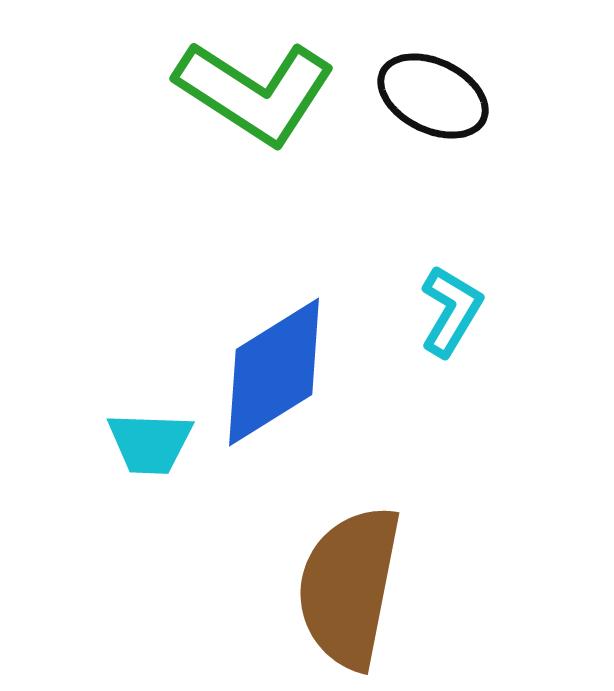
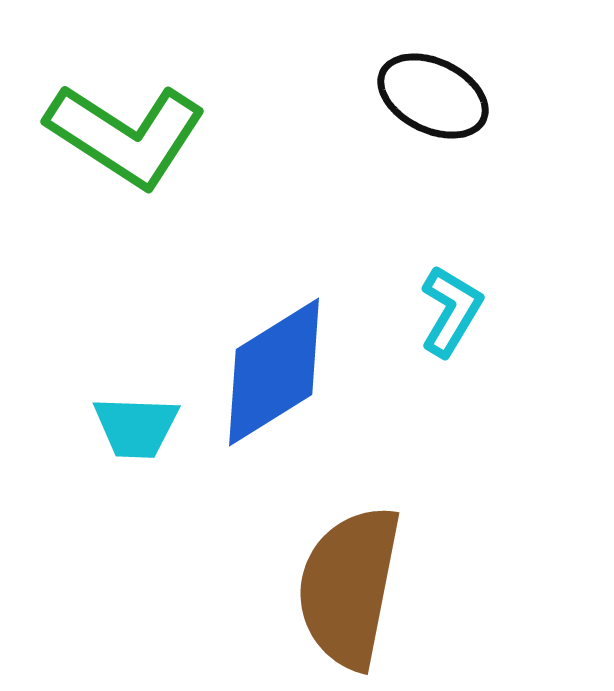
green L-shape: moved 129 px left, 43 px down
cyan trapezoid: moved 14 px left, 16 px up
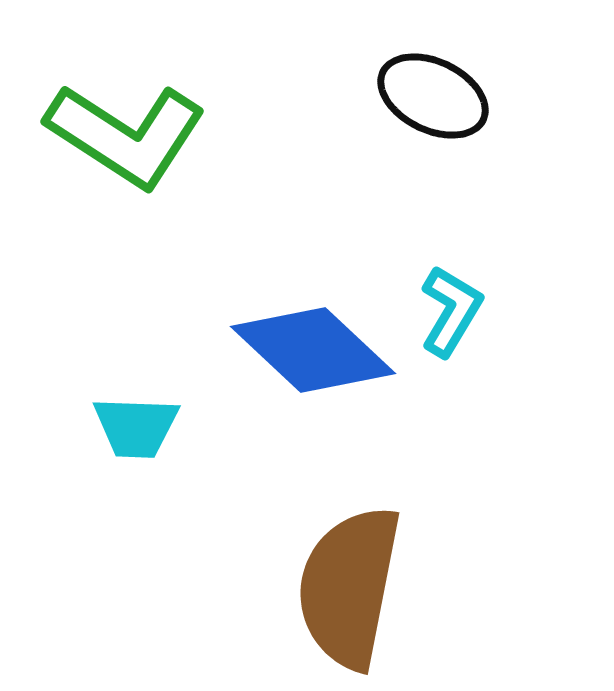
blue diamond: moved 39 px right, 22 px up; rotated 75 degrees clockwise
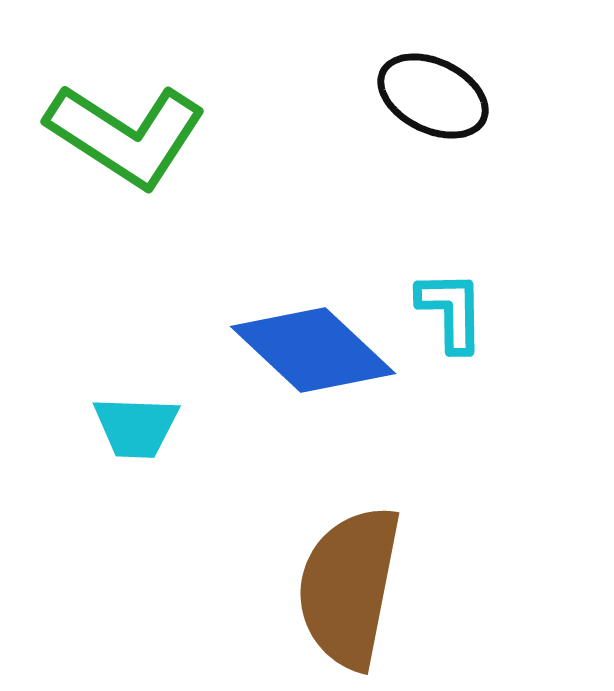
cyan L-shape: rotated 32 degrees counterclockwise
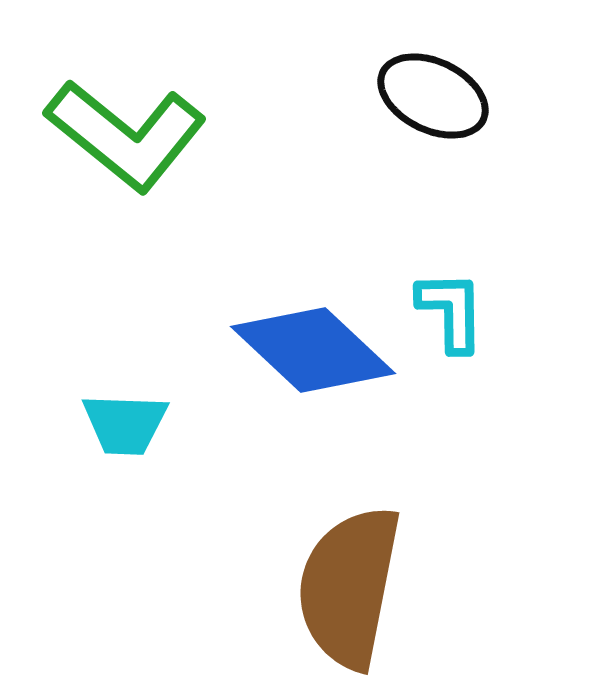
green L-shape: rotated 6 degrees clockwise
cyan trapezoid: moved 11 px left, 3 px up
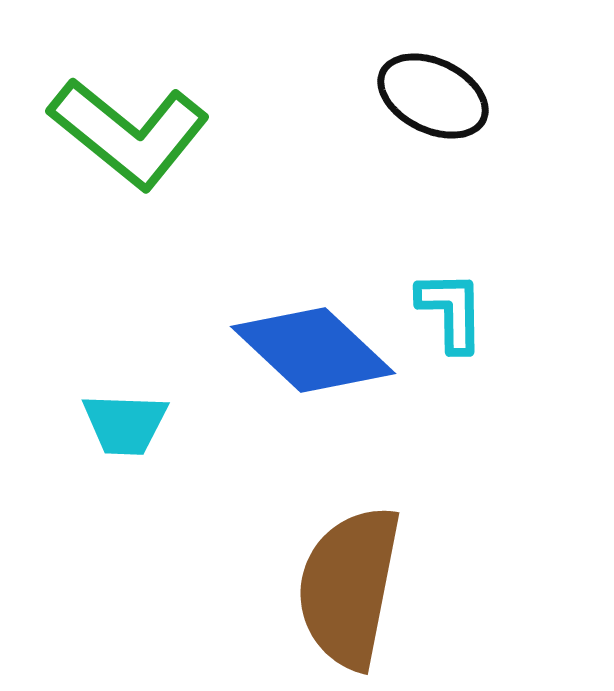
green L-shape: moved 3 px right, 2 px up
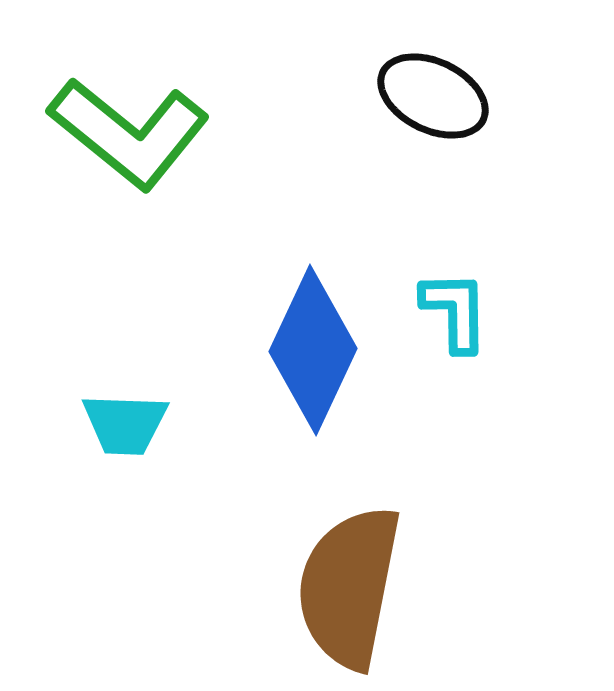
cyan L-shape: moved 4 px right
blue diamond: rotated 72 degrees clockwise
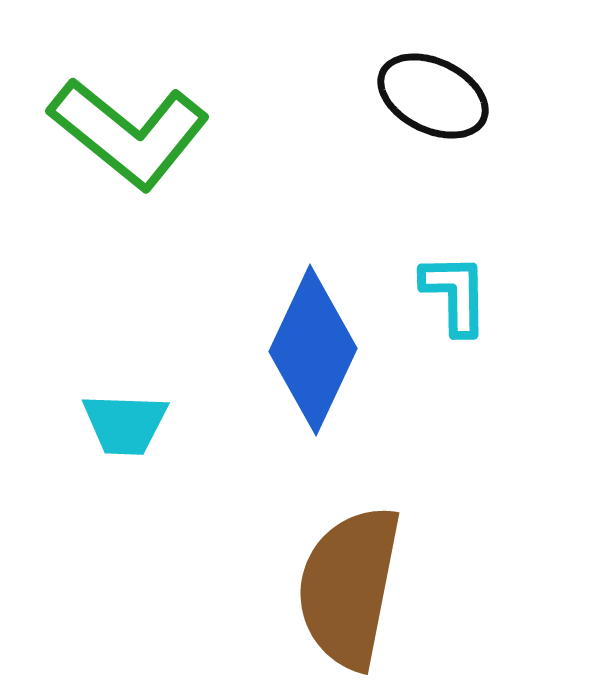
cyan L-shape: moved 17 px up
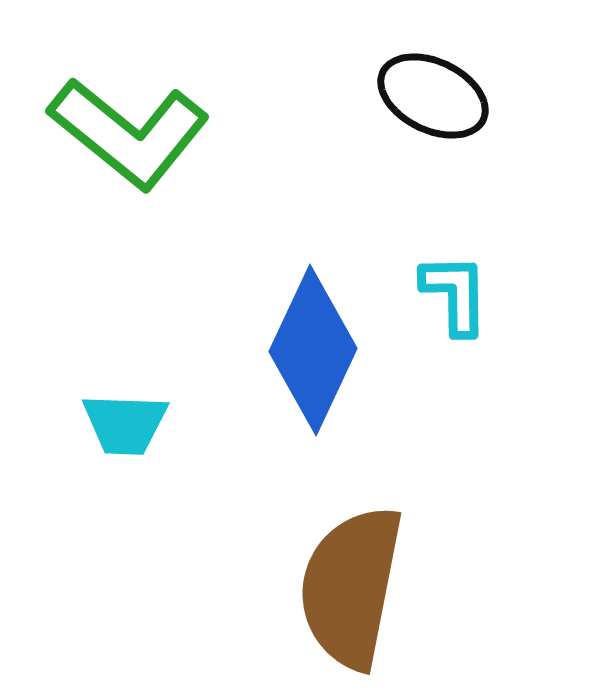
brown semicircle: moved 2 px right
